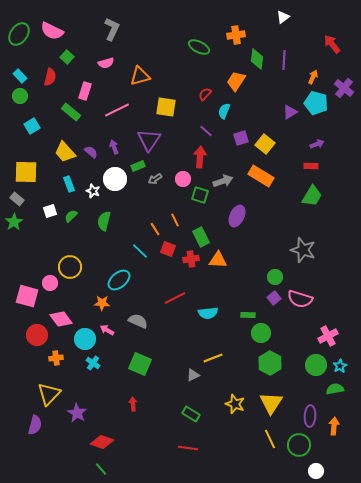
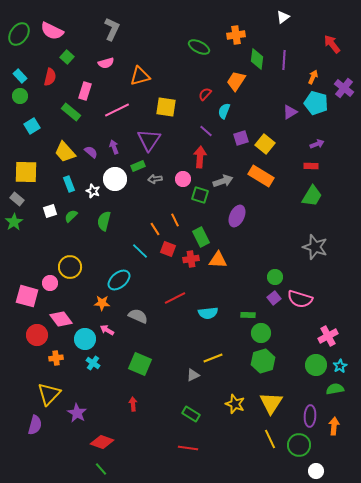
gray arrow at (155, 179): rotated 24 degrees clockwise
gray star at (303, 250): moved 12 px right, 3 px up
gray semicircle at (138, 321): moved 5 px up
green hexagon at (270, 363): moved 7 px left, 2 px up; rotated 15 degrees clockwise
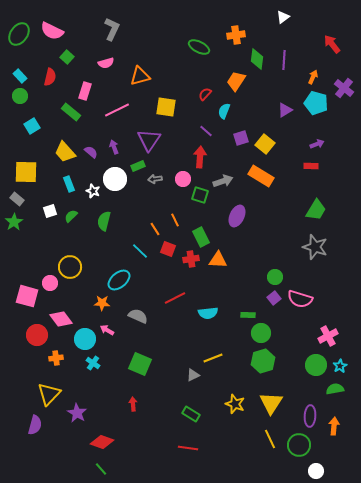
purple triangle at (290, 112): moved 5 px left, 2 px up
green trapezoid at (312, 196): moved 4 px right, 14 px down
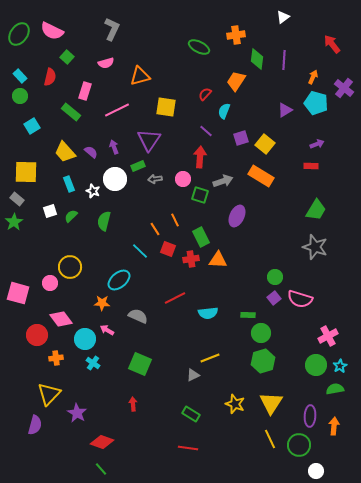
pink square at (27, 296): moved 9 px left, 3 px up
yellow line at (213, 358): moved 3 px left
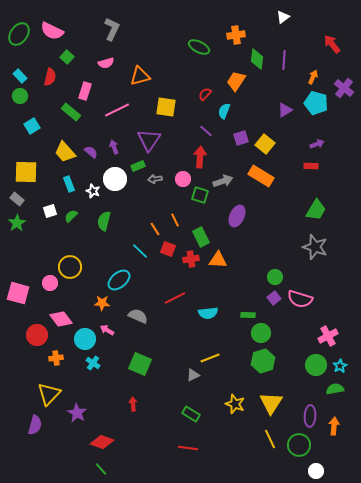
green star at (14, 222): moved 3 px right, 1 px down
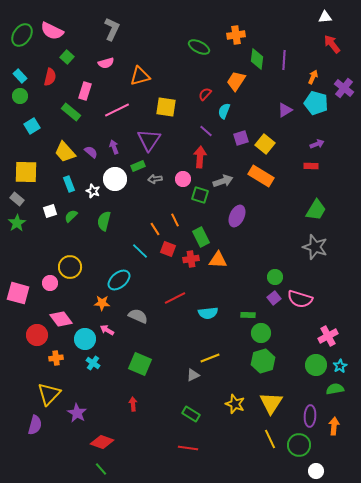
white triangle at (283, 17): moved 42 px right; rotated 32 degrees clockwise
green ellipse at (19, 34): moved 3 px right, 1 px down
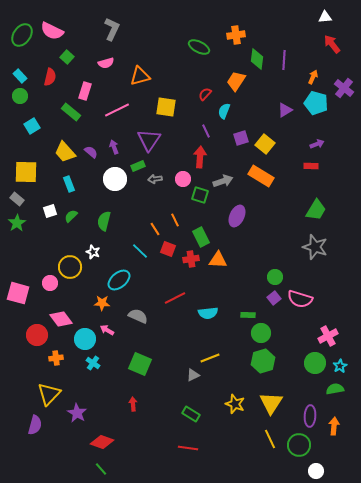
purple line at (206, 131): rotated 24 degrees clockwise
white star at (93, 191): moved 61 px down
green circle at (316, 365): moved 1 px left, 2 px up
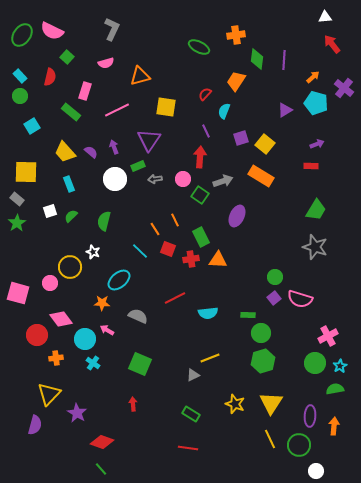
orange arrow at (313, 77): rotated 24 degrees clockwise
green square at (200, 195): rotated 18 degrees clockwise
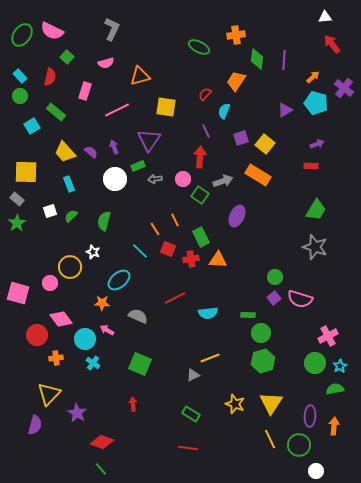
green rectangle at (71, 112): moved 15 px left
orange rectangle at (261, 176): moved 3 px left, 1 px up
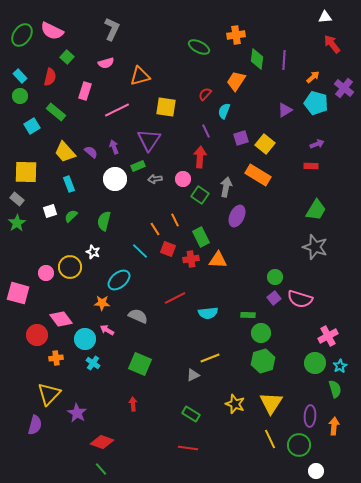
gray arrow at (223, 181): moved 3 px right, 6 px down; rotated 60 degrees counterclockwise
pink circle at (50, 283): moved 4 px left, 10 px up
green semicircle at (335, 389): rotated 84 degrees clockwise
